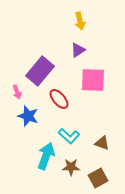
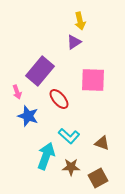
purple triangle: moved 4 px left, 8 px up
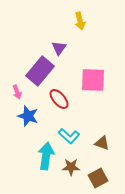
purple triangle: moved 15 px left, 6 px down; rotated 21 degrees counterclockwise
cyan arrow: rotated 12 degrees counterclockwise
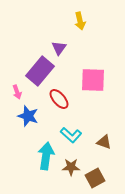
cyan L-shape: moved 2 px right, 1 px up
brown triangle: moved 2 px right, 1 px up
brown square: moved 3 px left
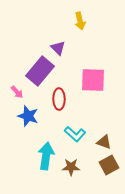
purple triangle: moved 1 px left; rotated 21 degrees counterclockwise
pink arrow: rotated 24 degrees counterclockwise
red ellipse: rotated 40 degrees clockwise
cyan L-shape: moved 4 px right, 1 px up
brown square: moved 14 px right, 13 px up
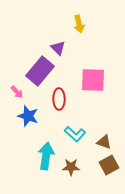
yellow arrow: moved 1 px left, 3 px down
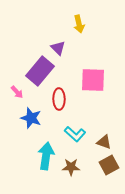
blue star: moved 3 px right, 2 px down
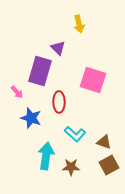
purple rectangle: rotated 24 degrees counterclockwise
pink square: rotated 16 degrees clockwise
red ellipse: moved 3 px down
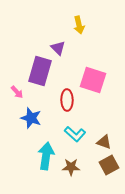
yellow arrow: moved 1 px down
red ellipse: moved 8 px right, 2 px up
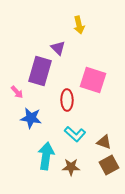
blue star: rotated 10 degrees counterclockwise
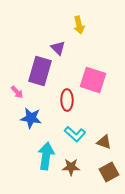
brown square: moved 7 px down
